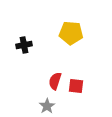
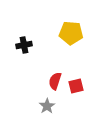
red square: rotated 21 degrees counterclockwise
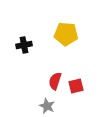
yellow pentagon: moved 5 px left, 1 px down
gray star: rotated 14 degrees counterclockwise
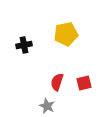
yellow pentagon: rotated 15 degrees counterclockwise
red semicircle: moved 2 px right, 1 px down
red square: moved 8 px right, 3 px up
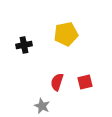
red square: moved 1 px right, 1 px up
gray star: moved 5 px left
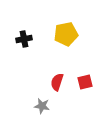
black cross: moved 6 px up
gray star: rotated 14 degrees counterclockwise
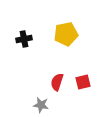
red square: moved 2 px left
gray star: moved 1 px left, 1 px up
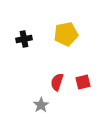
gray star: rotated 28 degrees clockwise
